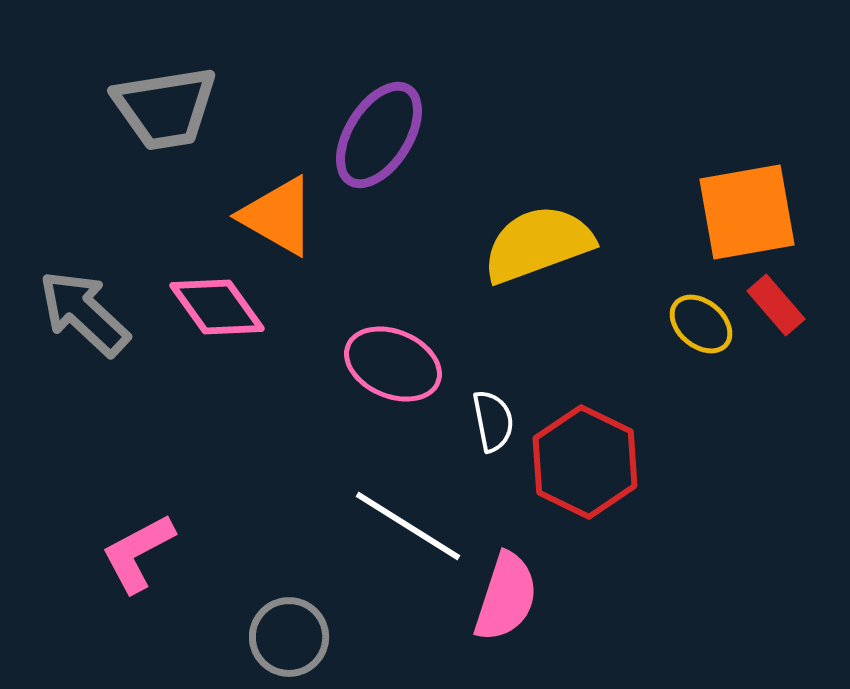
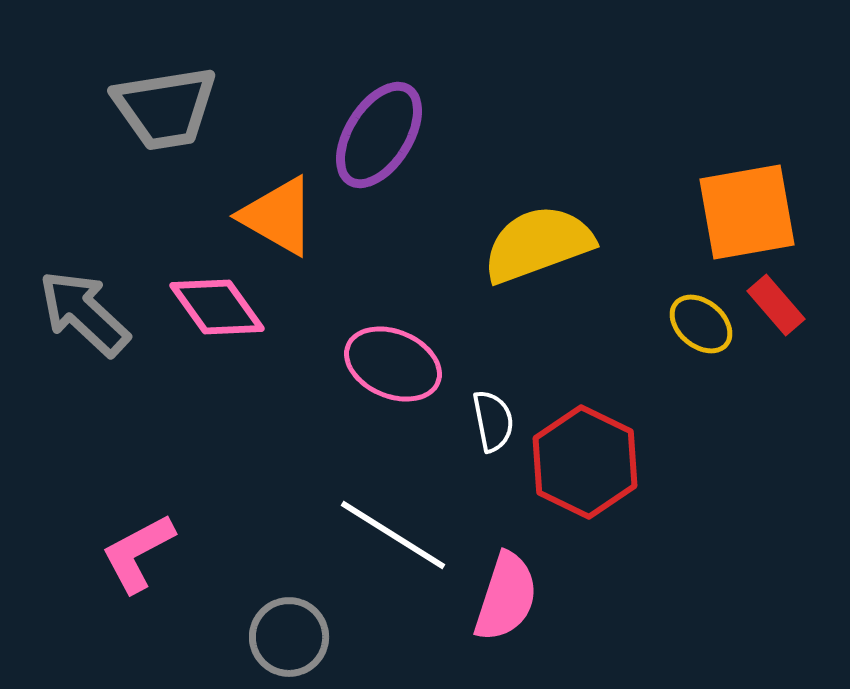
white line: moved 15 px left, 9 px down
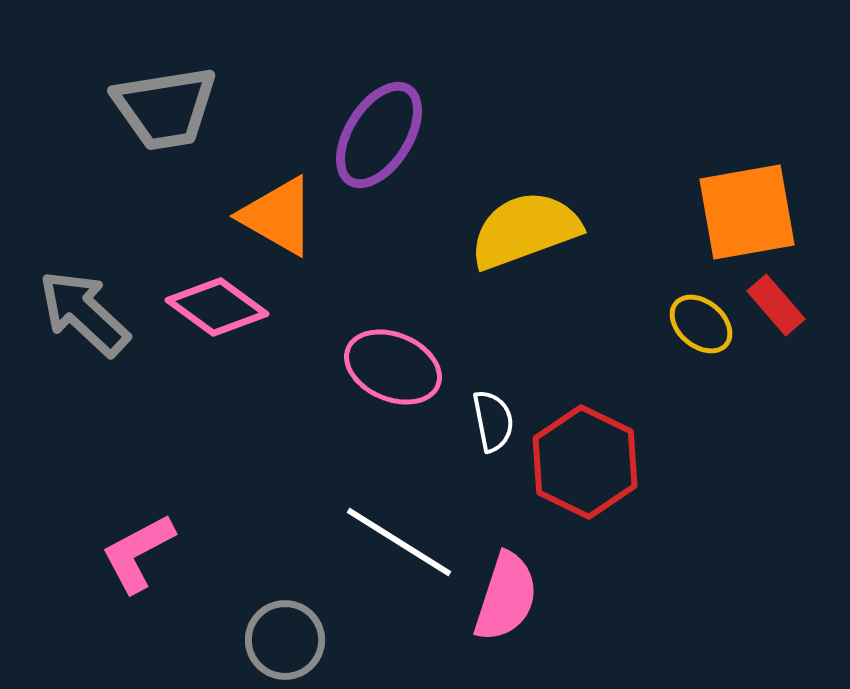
yellow semicircle: moved 13 px left, 14 px up
pink diamond: rotated 18 degrees counterclockwise
pink ellipse: moved 3 px down
white line: moved 6 px right, 7 px down
gray circle: moved 4 px left, 3 px down
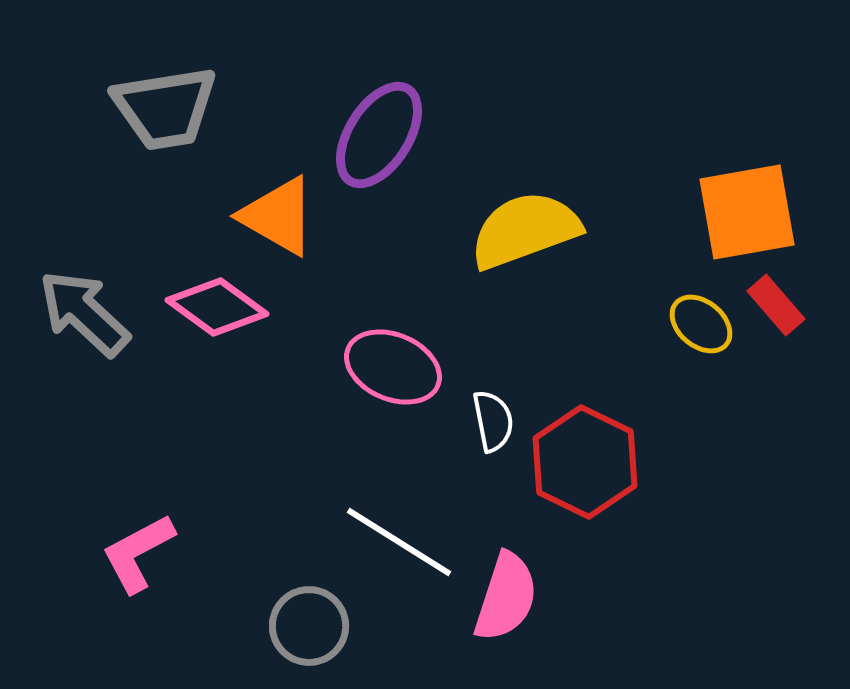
gray circle: moved 24 px right, 14 px up
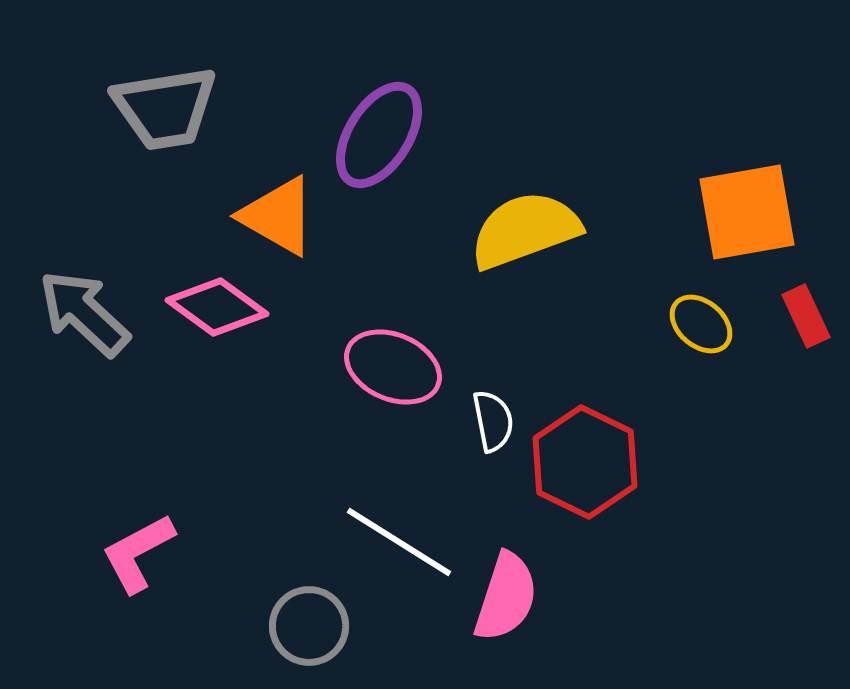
red rectangle: moved 30 px right, 11 px down; rotated 16 degrees clockwise
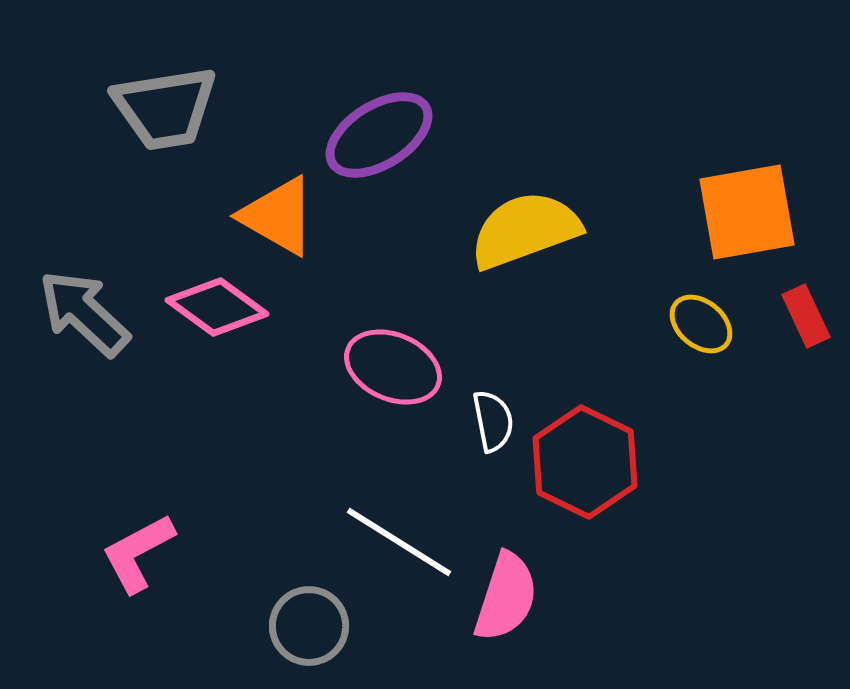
purple ellipse: rotated 26 degrees clockwise
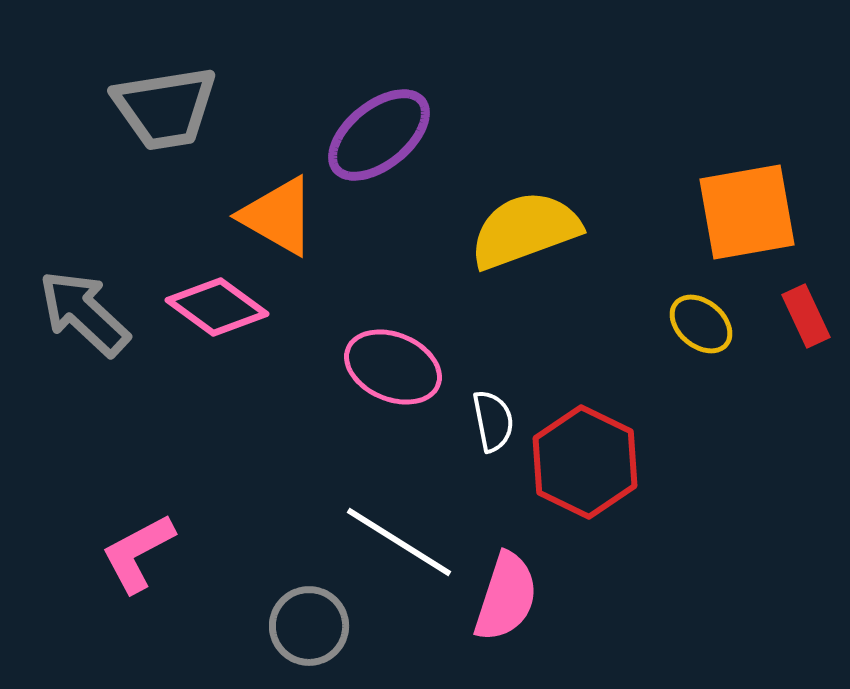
purple ellipse: rotated 7 degrees counterclockwise
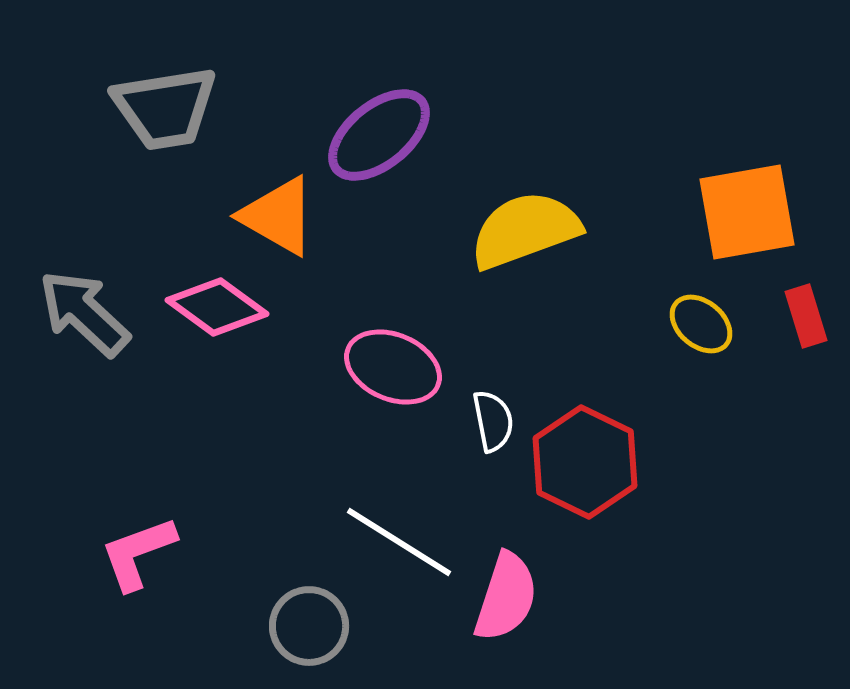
red rectangle: rotated 8 degrees clockwise
pink L-shape: rotated 8 degrees clockwise
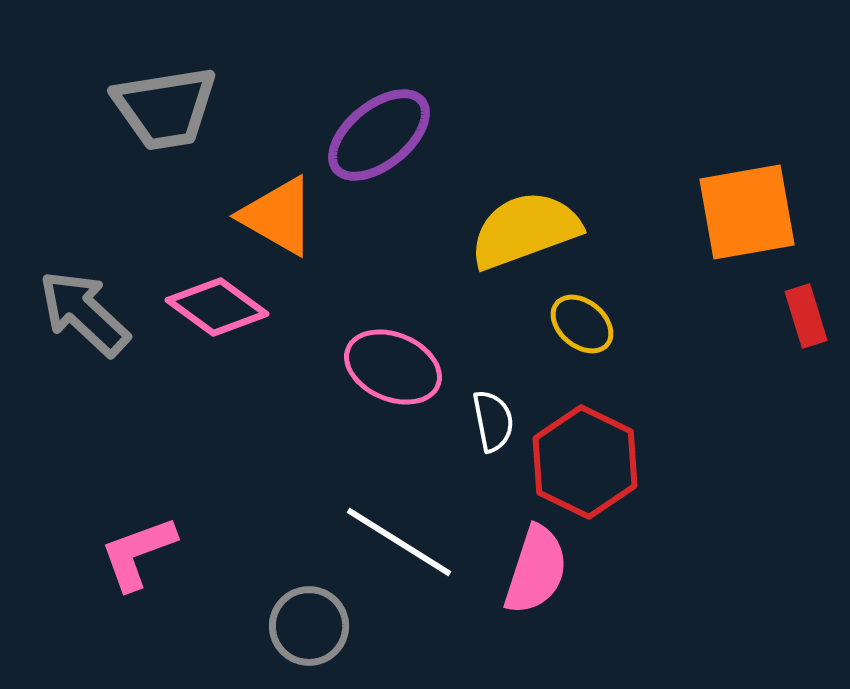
yellow ellipse: moved 119 px left
pink semicircle: moved 30 px right, 27 px up
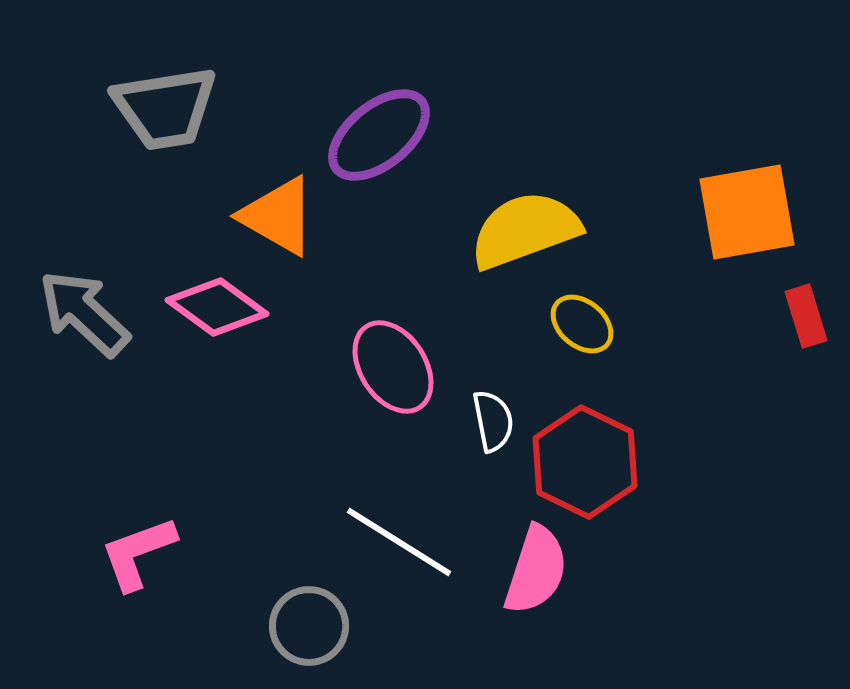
pink ellipse: rotated 34 degrees clockwise
